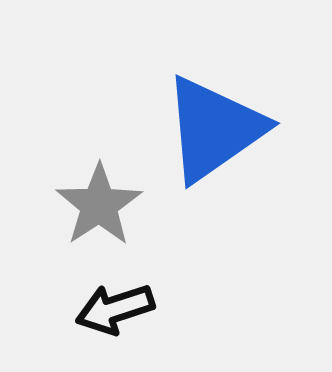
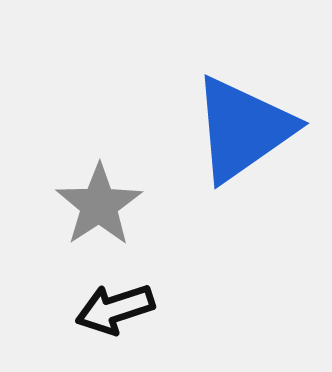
blue triangle: moved 29 px right
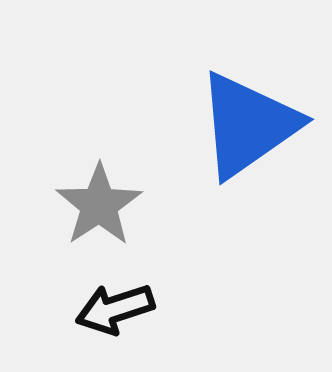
blue triangle: moved 5 px right, 4 px up
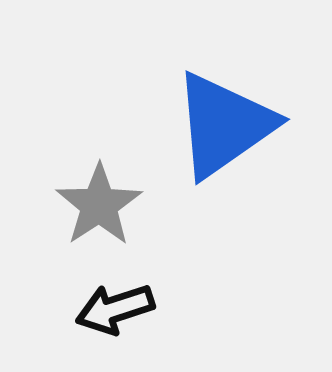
blue triangle: moved 24 px left
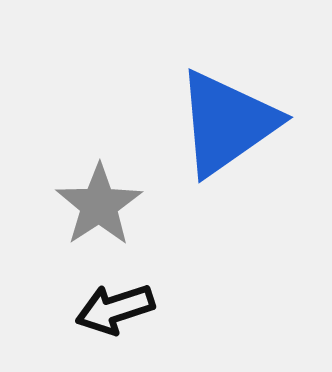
blue triangle: moved 3 px right, 2 px up
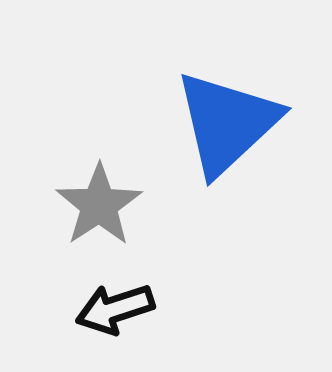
blue triangle: rotated 8 degrees counterclockwise
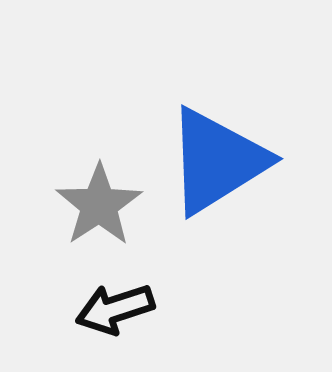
blue triangle: moved 10 px left, 38 px down; rotated 11 degrees clockwise
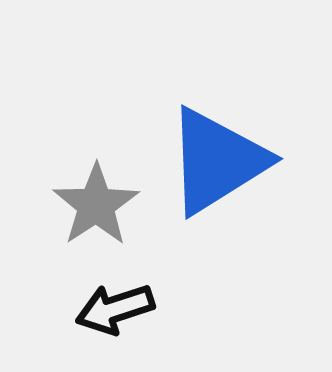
gray star: moved 3 px left
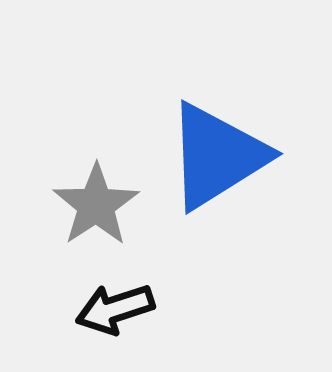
blue triangle: moved 5 px up
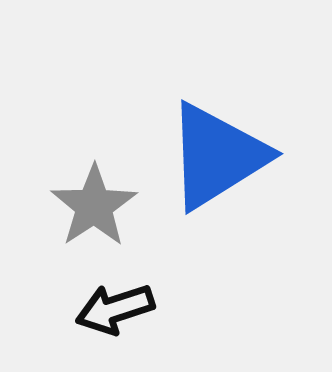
gray star: moved 2 px left, 1 px down
